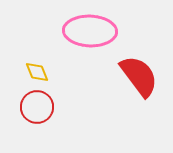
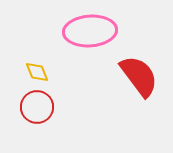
pink ellipse: rotated 6 degrees counterclockwise
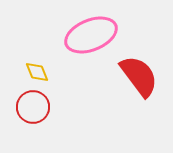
pink ellipse: moved 1 px right, 4 px down; rotated 18 degrees counterclockwise
red circle: moved 4 px left
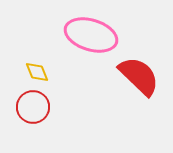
pink ellipse: rotated 39 degrees clockwise
red semicircle: rotated 9 degrees counterclockwise
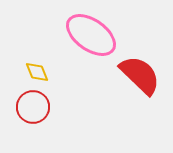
pink ellipse: rotated 18 degrees clockwise
red semicircle: moved 1 px right, 1 px up
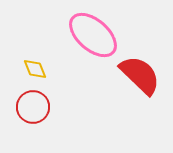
pink ellipse: moved 2 px right; rotated 6 degrees clockwise
yellow diamond: moved 2 px left, 3 px up
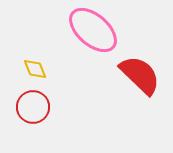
pink ellipse: moved 5 px up
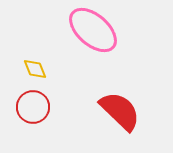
red semicircle: moved 20 px left, 36 px down
